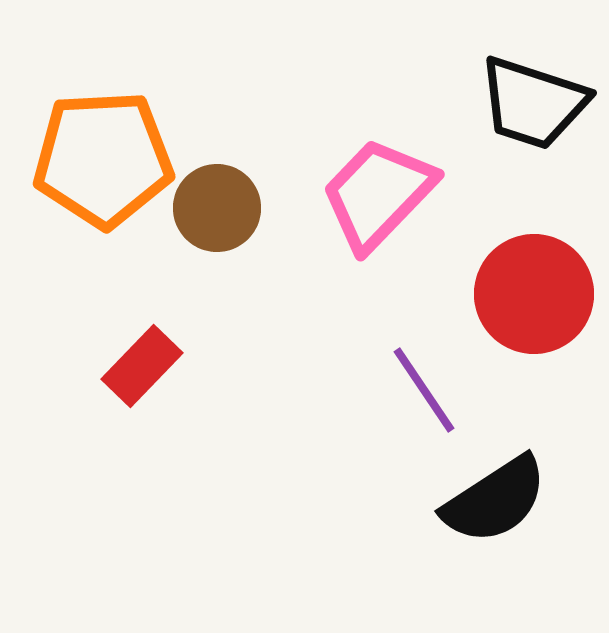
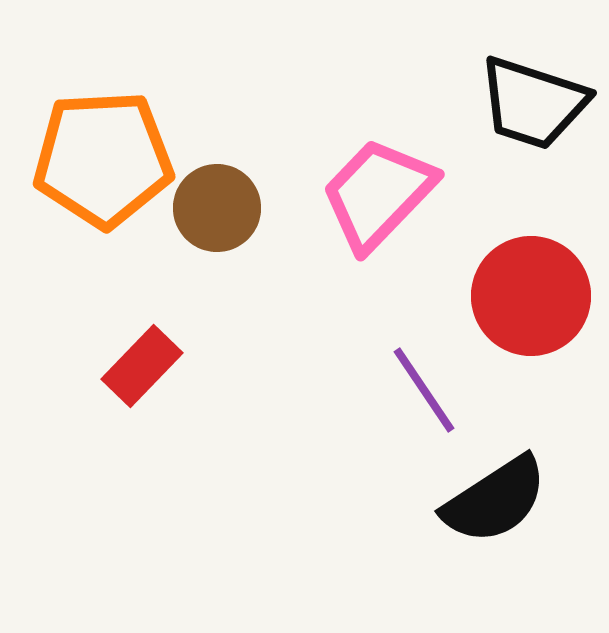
red circle: moved 3 px left, 2 px down
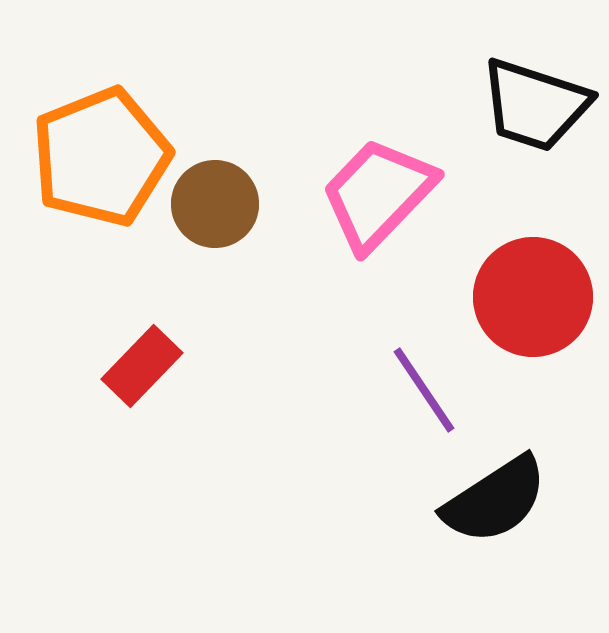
black trapezoid: moved 2 px right, 2 px down
orange pentagon: moved 2 px left, 2 px up; rotated 19 degrees counterclockwise
brown circle: moved 2 px left, 4 px up
red circle: moved 2 px right, 1 px down
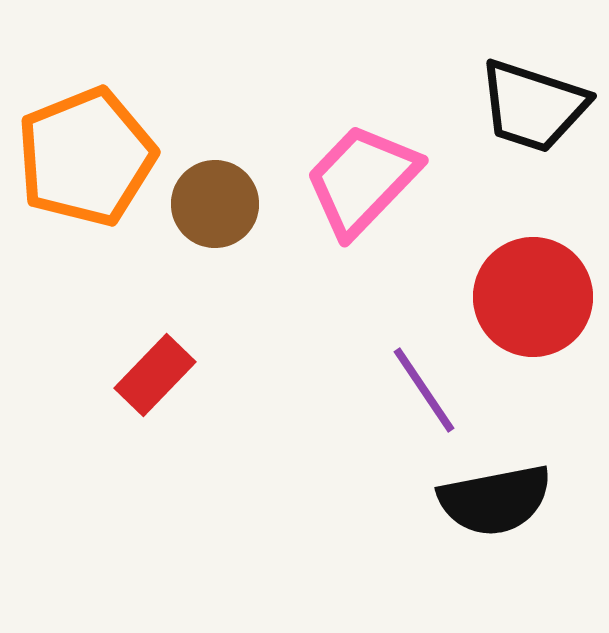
black trapezoid: moved 2 px left, 1 px down
orange pentagon: moved 15 px left
pink trapezoid: moved 16 px left, 14 px up
red rectangle: moved 13 px right, 9 px down
black semicircle: rotated 22 degrees clockwise
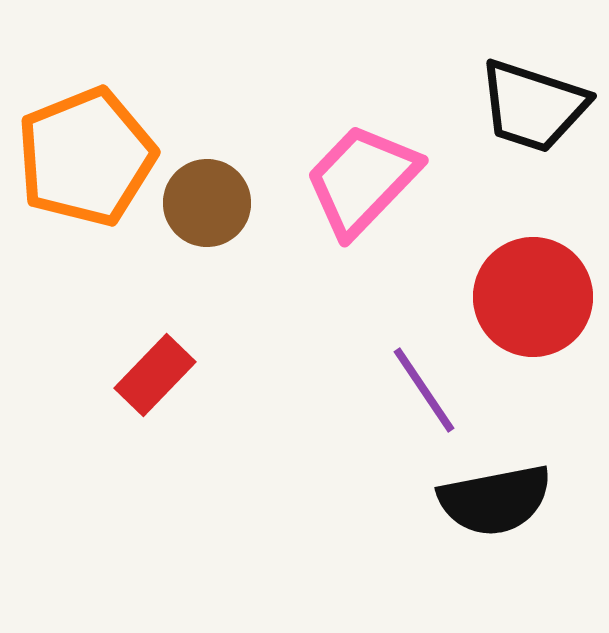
brown circle: moved 8 px left, 1 px up
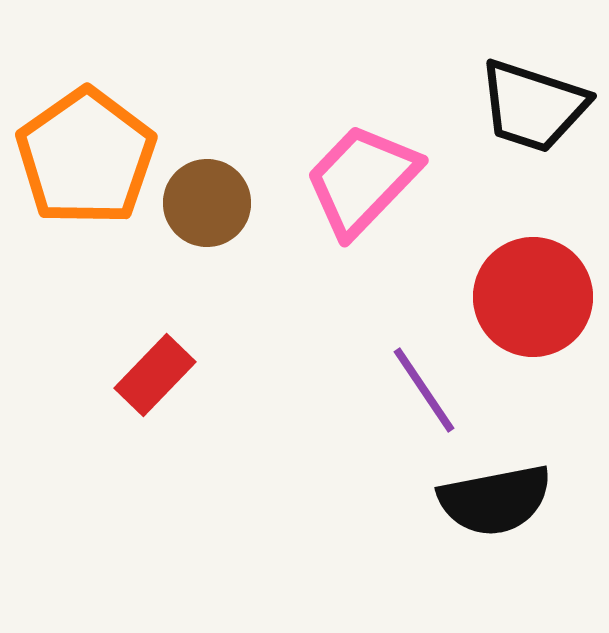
orange pentagon: rotated 13 degrees counterclockwise
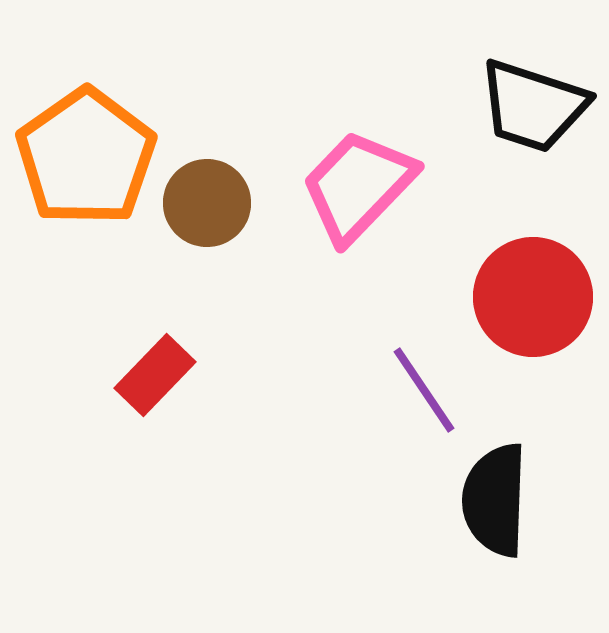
pink trapezoid: moved 4 px left, 6 px down
black semicircle: rotated 103 degrees clockwise
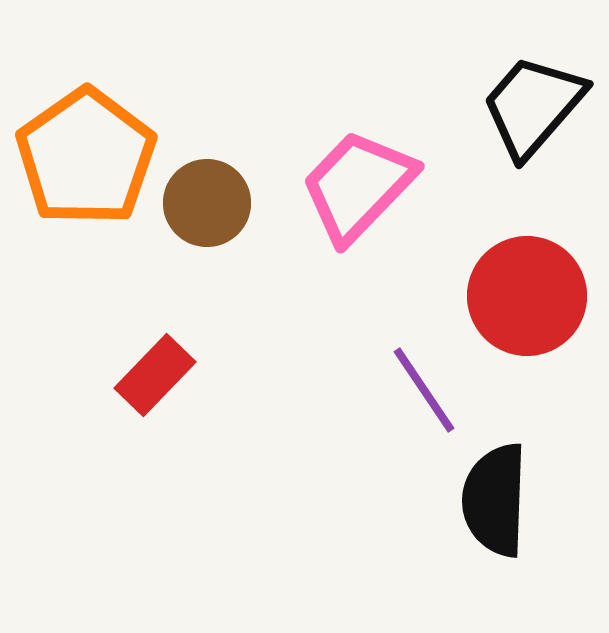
black trapezoid: rotated 113 degrees clockwise
red circle: moved 6 px left, 1 px up
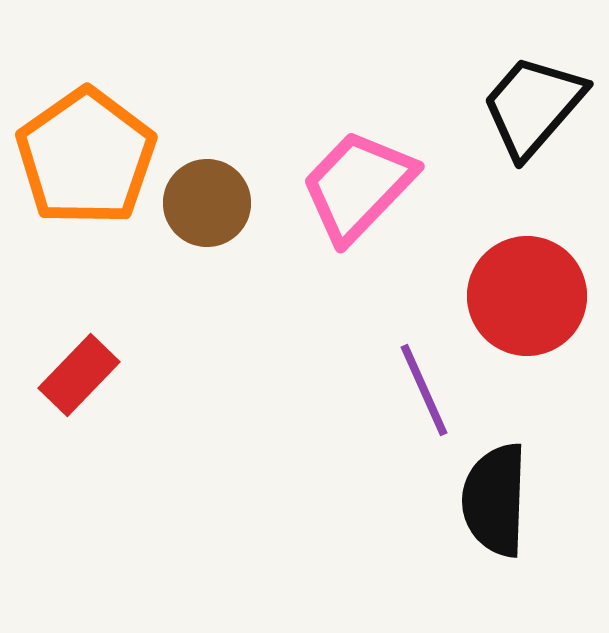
red rectangle: moved 76 px left
purple line: rotated 10 degrees clockwise
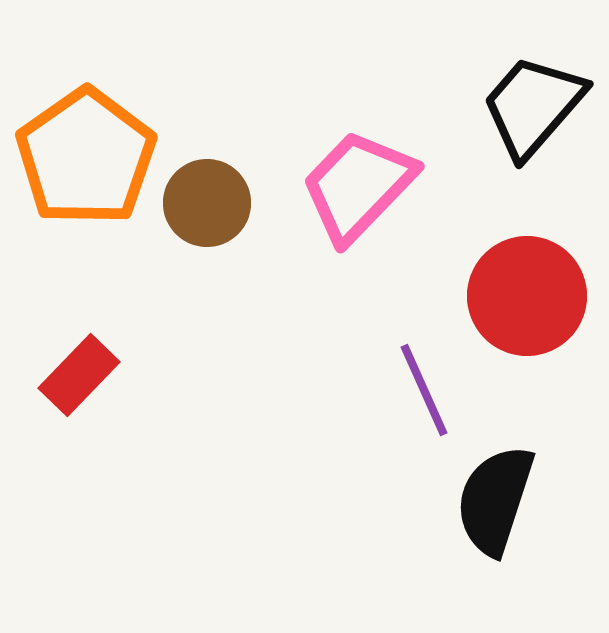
black semicircle: rotated 16 degrees clockwise
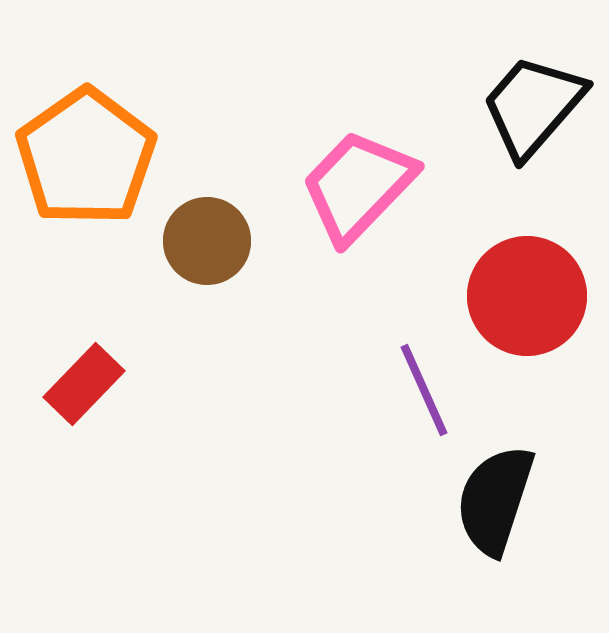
brown circle: moved 38 px down
red rectangle: moved 5 px right, 9 px down
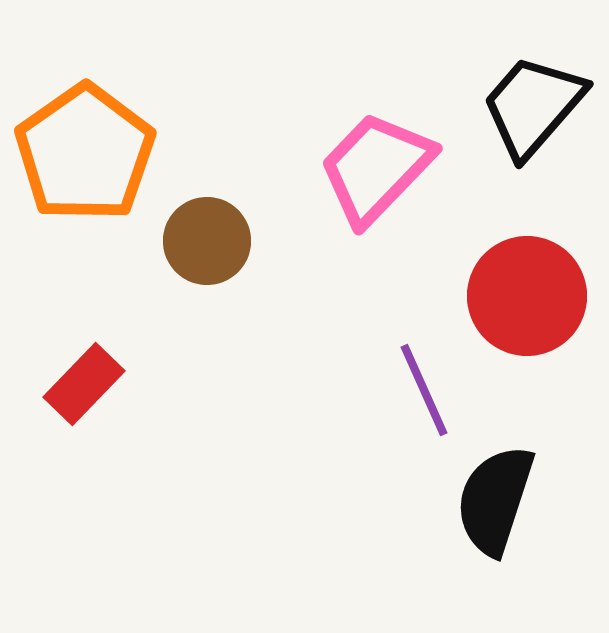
orange pentagon: moved 1 px left, 4 px up
pink trapezoid: moved 18 px right, 18 px up
